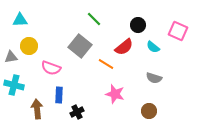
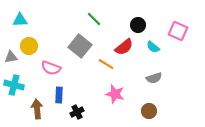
gray semicircle: rotated 35 degrees counterclockwise
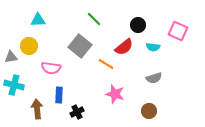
cyan triangle: moved 18 px right
cyan semicircle: rotated 32 degrees counterclockwise
pink semicircle: rotated 12 degrees counterclockwise
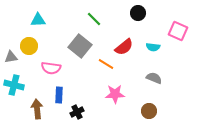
black circle: moved 12 px up
gray semicircle: rotated 140 degrees counterclockwise
pink star: rotated 18 degrees counterclockwise
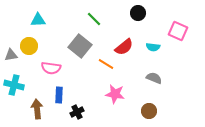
gray triangle: moved 2 px up
pink star: rotated 12 degrees clockwise
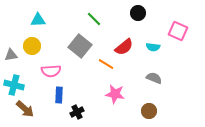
yellow circle: moved 3 px right
pink semicircle: moved 3 px down; rotated 12 degrees counterclockwise
brown arrow: moved 12 px left; rotated 138 degrees clockwise
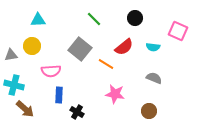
black circle: moved 3 px left, 5 px down
gray square: moved 3 px down
black cross: rotated 32 degrees counterclockwise
